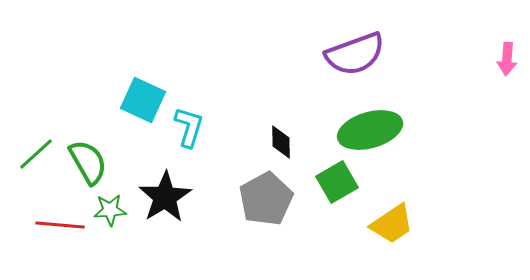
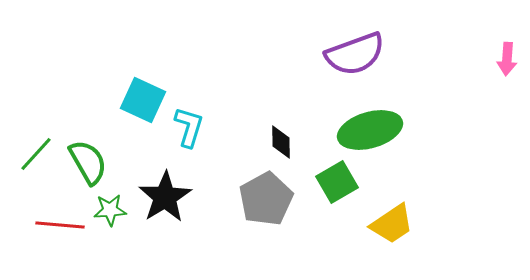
green line: rotated 6 degrees counterclockwise
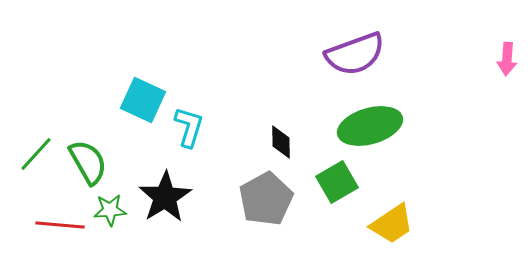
green ellipse: moved 4 px up
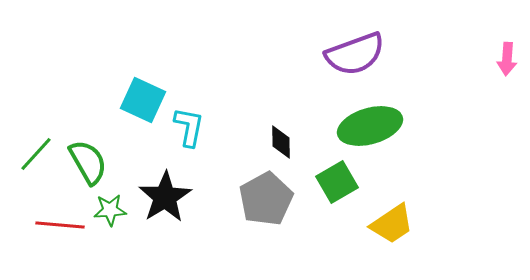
cyan L-shape: rotated 6 degrees counterclockwise
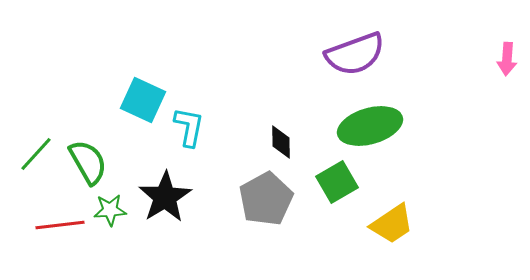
red line: rotated 12 degrees counterclockwise
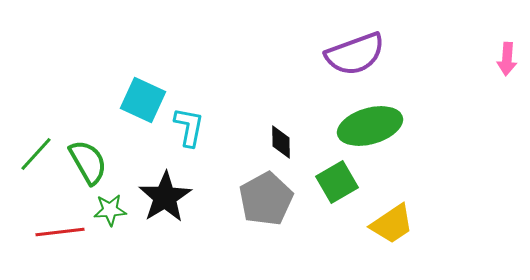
red line: moved 7 px down
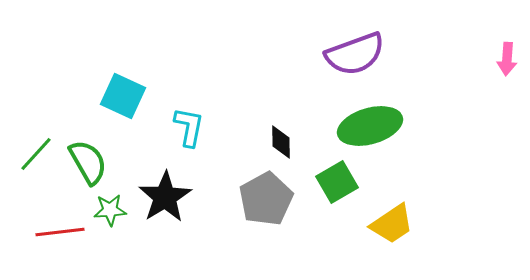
cyan square: moved 20 px left, 4 px up
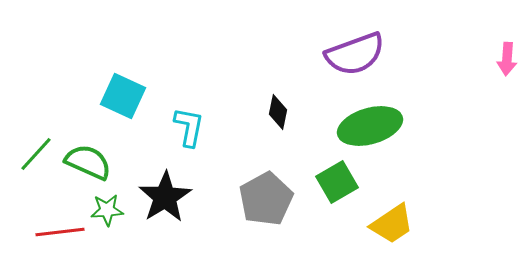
black diamond: moved 3 px left, 30 px up; rotated 12 degrees clockwise
green semicircle: rotated 36 degrees counterclockwise
green star: moved 3 px left
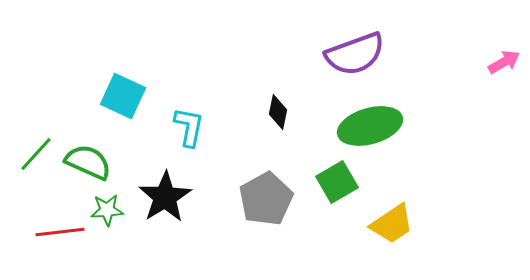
pink arrow: moved 3 px left, 3 px down; rotated 124 degrees counterclockwise
